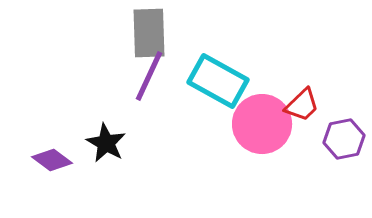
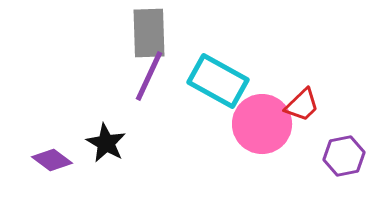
purple hexagon: moved 17 px down
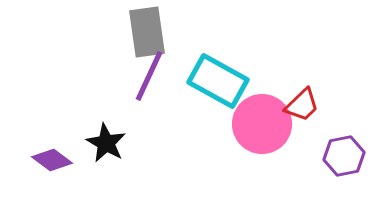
gray rectangle: moved 2 px left, 1 px up; rotated 6 degrees counterclockwise
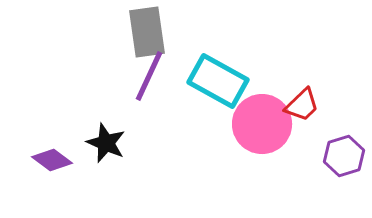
black star: rotated 6 degrees counterclockwise
purple hexagon: rotated 6 degrees counterclockwise
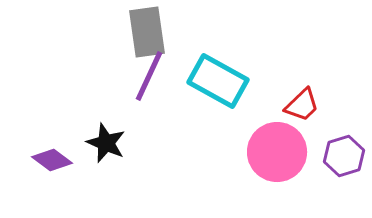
pink circle: moved 15 px right, 28 px down
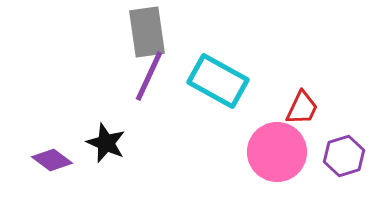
red trapezoid: moved 3 px down; rotated 21 degrees counterclockwise
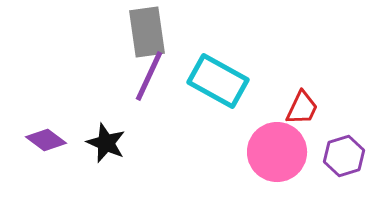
purple diamond: moved 6 px left, 20 px up
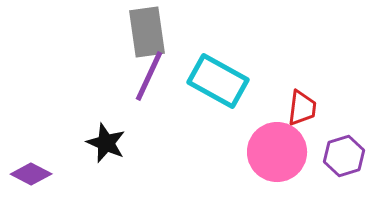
red trapezoid: rotated 18 degrees counterclockwise
purple diamond: moved 15 px left, 34 px down; rotated 9 degrees counterclockwise
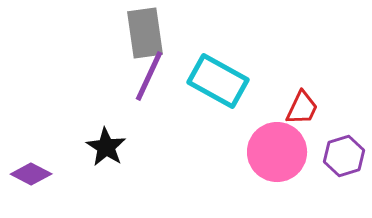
gray rectangle: moved 2 px left, 1 px down
red trapezoid: rotated 18 degrees clockwise
black star: moved 4 px down; rotated 9 degrees clockwise
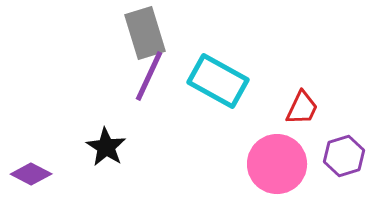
gray rectangle: rotated 9 degrees counterclockwise
pink circle: moved 12 px down
